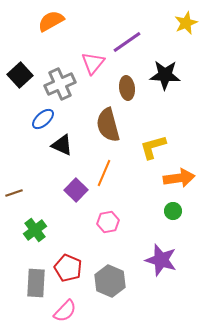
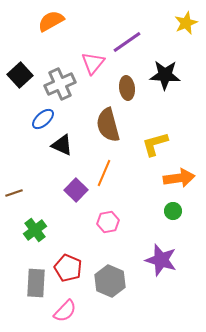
yellow L-shape: moved 2 px right, 3 px up
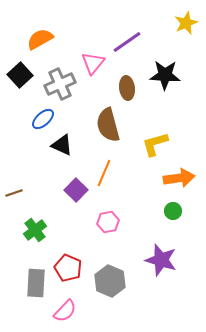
orange semicircle: moved 11 px left, 18 px down
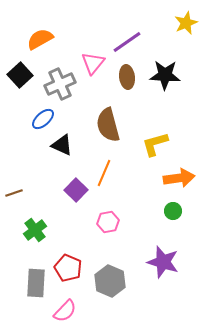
brown ellipse: moved 11 px up
purple star: moved 2 px right, 2 px down
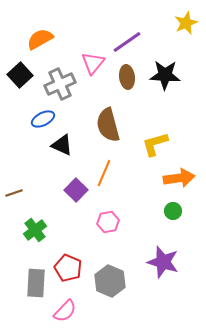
blue ellipse: rotated 15 degrees clockwise
